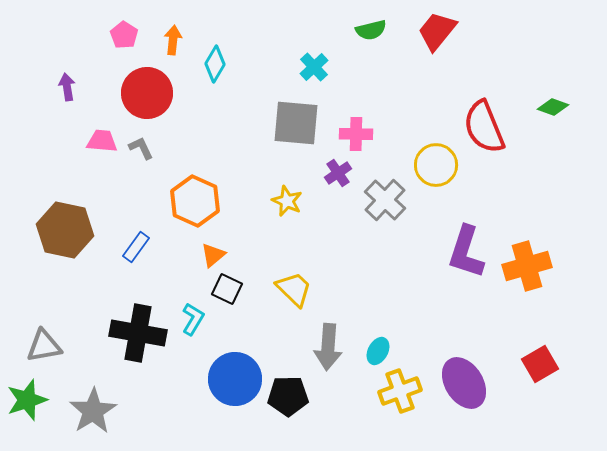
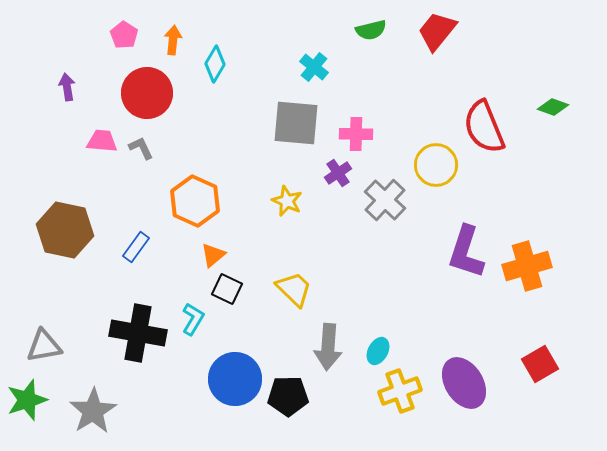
cyan cross: rotated 8 degrees counterclockwise
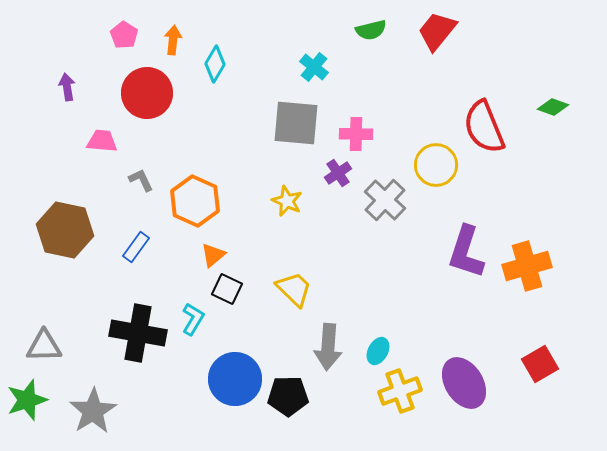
gray L-shape: moved 32 px down
gray triangle: rotated 9 degrees clockwise
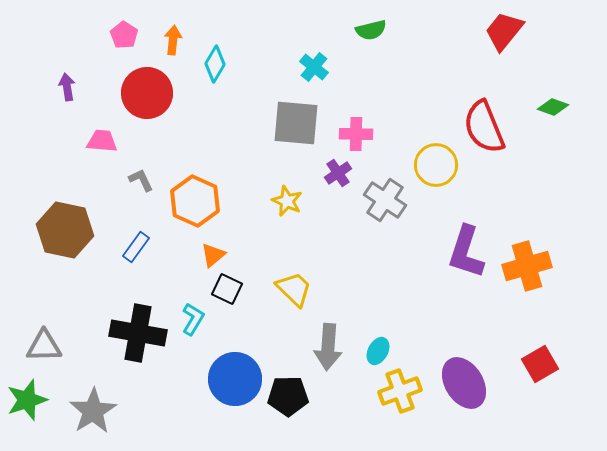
red trapezoid: moved 67 px right
gray cross: rotated 9 degrees counterclockwise
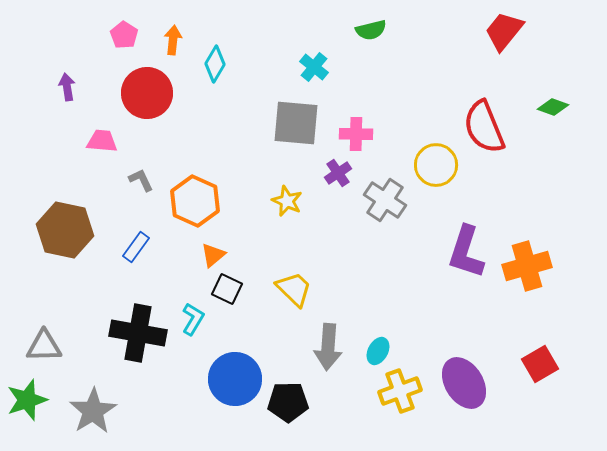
black pentagon: moved 6 px down
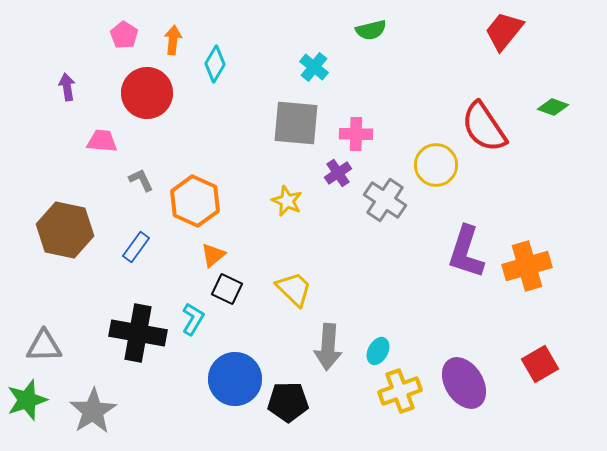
red semicircle: rotated 12 degrees counterclockwise
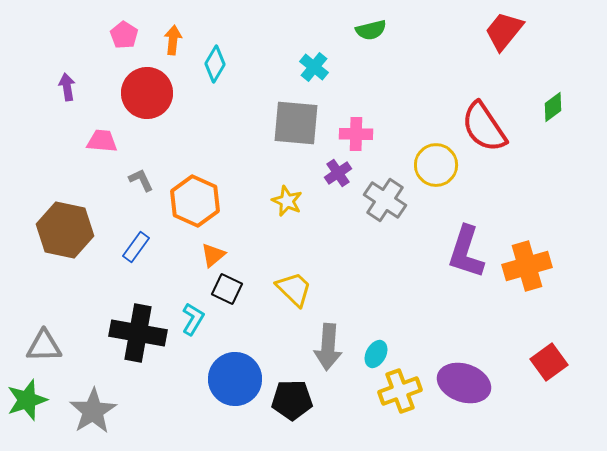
green diamond: rotated 56 degrees counterclockwise
cyan ellipse: moved 2 px left, 3 px down
red square: moved 9 px right, 2 px up; rotated 6 degrees counterclockwise
purple ellipse: rotated 39 degrees counterclockwise
black pentagon: moved 4 px right, 2 px up
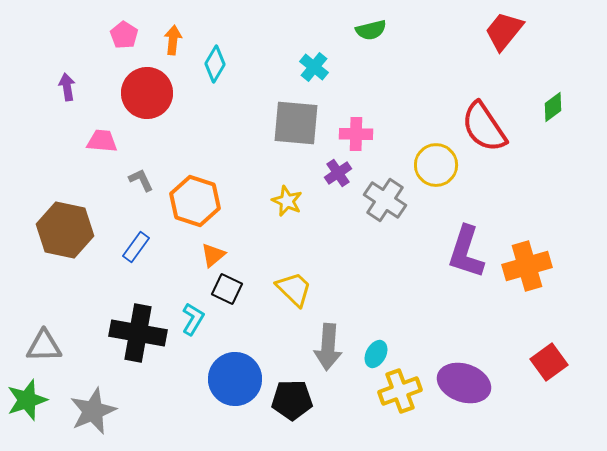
orange hexagon: rotated 6 degrees counterclockwise
gray star: rotated 9 degrees clockwise
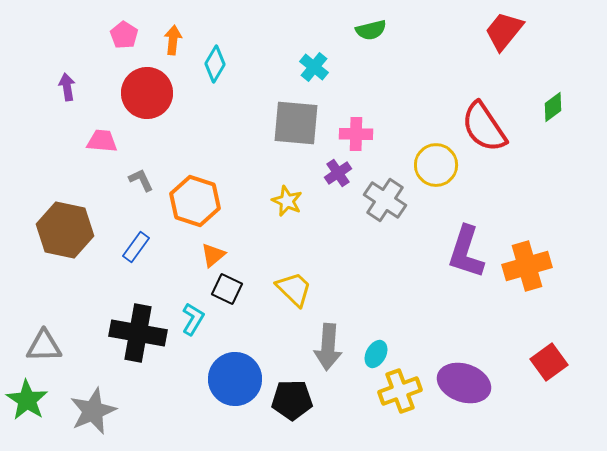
green star: rotated 21 degrees counterclockwise
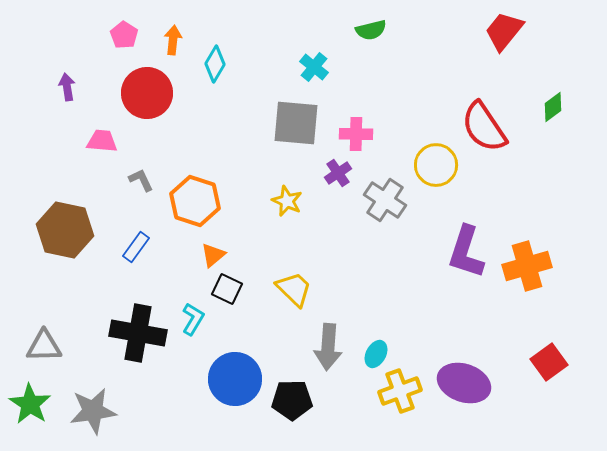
green star: moved 3 px right, 4 px down
gray star: rotated 15 degrees clockwise
